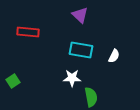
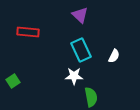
cyan rectangle: rotated 55 degrees clockwise
white star: moved 2 px right, 2 px up
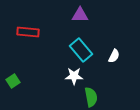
purple triangle: rotated 42 degrees counterclockwise
cyan rectangle: rotated 15 degrees counterclockwise
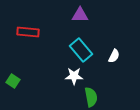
green square: rotated 24 degrees counterclockwise
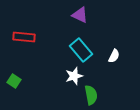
purple triangle: rotated 24 degrees clockwise
red rectangle: moved 4 px left, 5 px down
white star: rotated 18 degrees counterclockwise
green square: moved 1 px right
green semicircle: moved 2 px up
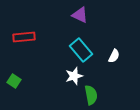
red rectangle: rotated 10 degrees counterclockwise
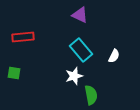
red rectangle: moved 1 px left
green square: moved 8 px up; rotated 24 degrees counterclockwise
